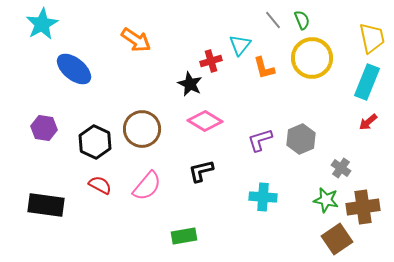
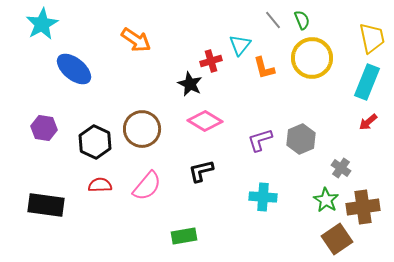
red semicircle: rotated 30 degrees counterclockwise
green star: rotated 20 degrees clockwise
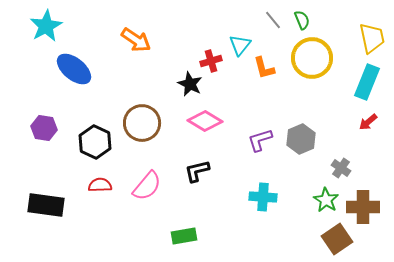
cyan star: moved 4 px right, 2 px down
brown circle: moved 6 px up
black L-shape: moved 4 px left
brown cross: rotated 8 degrees clockwise
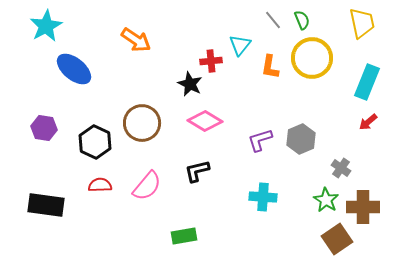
yellow trapezoid: moved 10 px left, 15 px up
red cross: rotated 10 degrees clockwise
orange L-shape: moved 6 px right, 1 px up; rotated 25 degrees clockwise
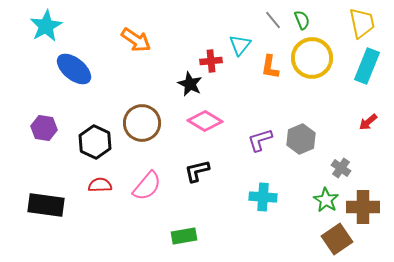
cyan rectangle: moved 16 px up
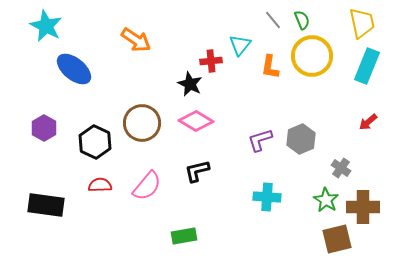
cyan star: rotated 16 degrees counterclockwise
yellow circle: moved 2 px up
pink diamond: moved 9 px left
purple hexagon: rotated 20 degrees clockwise
cyan cross: moved 4 px right
brown square: rotated 20 degrees clockwise
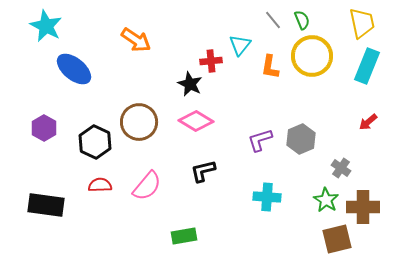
brown circle: moved 3 px left, 1 px up
black L-shape: moved 6 px right
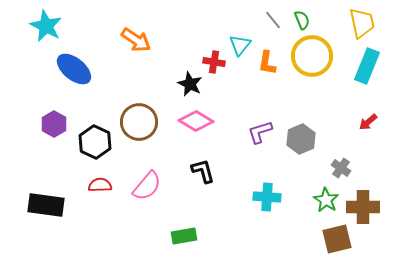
red cross: moved 3 px right, 1 px down; rotated 15 degrees clockwise
orange L-shape: moved 3 px left, 4 px up
purple hexagon: moved 10 px right, 4 px up
purple L-shape: moved 8 px up
black L-shape: rotated 88 degrees clockwise
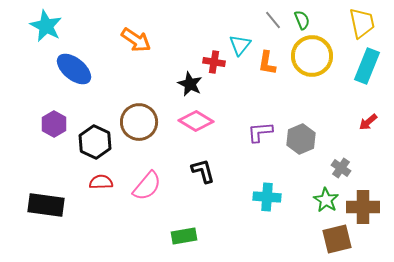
purple L-shape: rotated 12 degrees clockwise
red semicircle: moved 1 px right, 3 px up
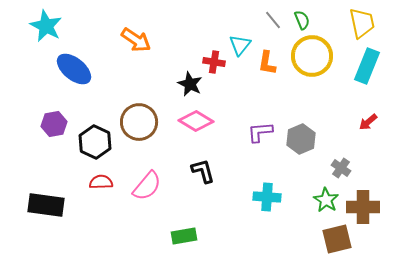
purple hexagon: rotated 20 degrees clockwise
